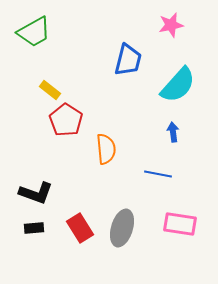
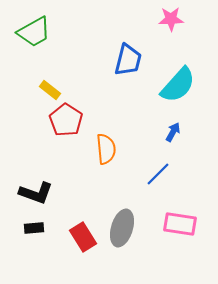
pink star: moved 6 px up; rotated 10 degrees clockwise
blue arrow: rotated 36 degrees clockwise
blue line: rotated 56 degrees counterclockwise
red rectangle: moved 3 px right, 9 px down
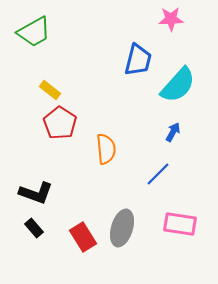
blue trapezoid: moved 10 px right
red pentagon: moved 6 px left, 3 px down
black rectangle: rotated 54 degrees clockwise
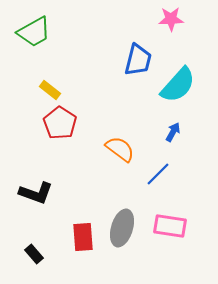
orange semicircle: moved 14 px right; rotated 48 degrees counterclockwise
pink rectangle: moved 10 px left, 2 px down
black rectangle: moved 26 px down
red rectangle: rotated 28 degrees clockwise
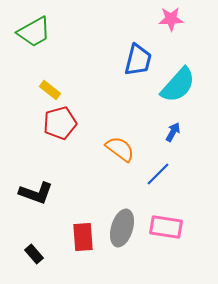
red pentagon: rotated 24 degrees clockwise
pink rectangle: moved 4 px left, 1 px down
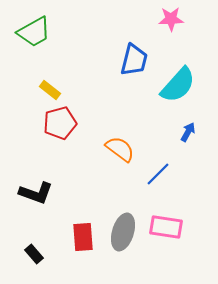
blue trapezoid: moved 4 px left
blue arrow: moved 15 px right
gray ellipse: moved 1 px right, 4 px down
